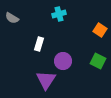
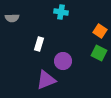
cyan cross: moved 2 px right, 2 px up; rotated 24 degrees clockwise
gray semicircle: rotated 32 degrees counterclockwise
orange square: moved 1 px down
green square: moved 1 px right, 8 px up
purple triangle: rotated 35 degrees clockwise
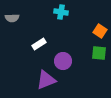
white rectangle: rotated 40 degrees clockwise
green square: rotated 21 degrees counterclockwise
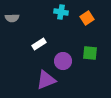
orange square: moved 13 px left, 13 px up; rotated 24 degrees clockwise
green square: moved 9 px left
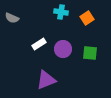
gray semicircle: rotated 24 degrees clockwise
purple circle: moved 12 px up
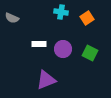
white rectangle: rotated 32 degrees clockwise
green square: rotated 21 degrees clockwise
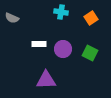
orange square: moved 4 px right
purple triangle: rotated 20 degrees clockwise
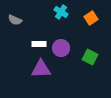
cyan cross: rotated 24 degrees clockwise
gray semicircle: moved 3 px right, 2 px down
purple circle: moved 2 px left, 1 px up
green square: moved 4 px down
purple triangle: moved 5 px left, 11 px up
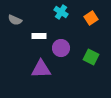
white rectangle: moved 8 px up
green square: moved 1 px right
